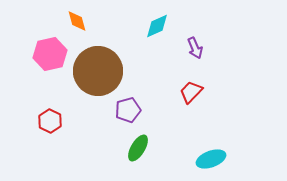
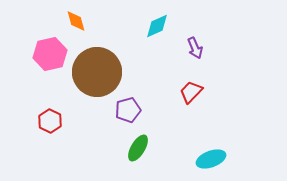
orange diamond: moved 1 px left
brown circle: moved 1 px left, 1 px down
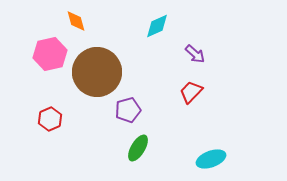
purple arrow: moved 6 px down; rotated 25 degrees counterclockwise
red hexagon: moved 2 px up; rotated 10 degrees clockwise
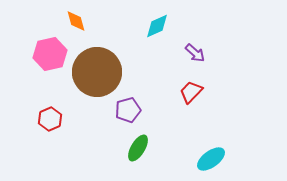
purple arrow: moved 1 px up
cyan ellipse: rotated 16 degrees counterclockwise
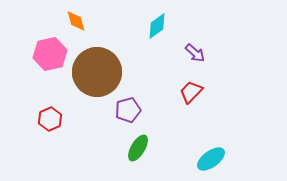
cyan diamond: rotated 12 degrees counterclockwise
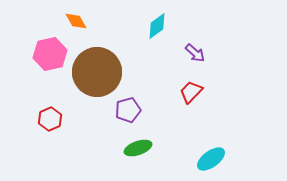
orange diamond: rotated 15 degrees counterclockwise
green ellipse: rotated 40 degrees clockwise
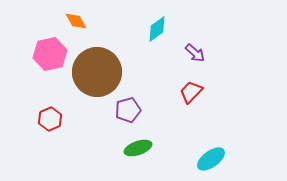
cyan diamond: moved 3 px down
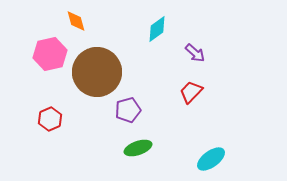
orange diamond: rotated 15 degrees clockwise
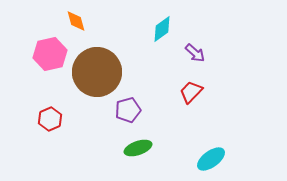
cyan diamond: moved 5 px right
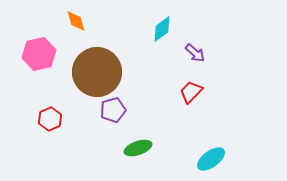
pink hexagon: moved 11 px left
purple pentagon: moved 15 px left
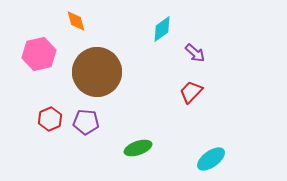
purple pentagon: moved 27 px left, 12 px down; rotated 20 degrees clockwise
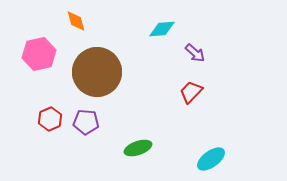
cyan diamond: rotated 32 degrees clockwise
